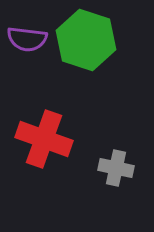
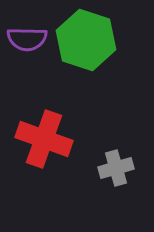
purple semicircle: rotated 6 degrees counterclockwise
gray cross: rotated 28 degrees counterclockwise
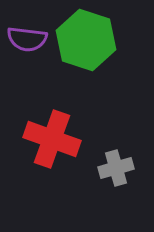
purple semicircle: rotated 6 degrees clockwise
red cross: moved 8 px right
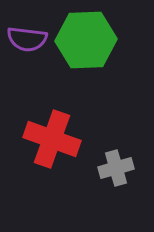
green hexagon: rotated 20 degrees counterclockwise
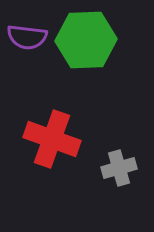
purple semicircle: moved 2 px up
gray cross: moved 3 px right
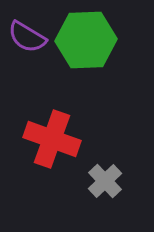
purple semicircle: rotated 24 degrees clockwise
gray cross: moved 14 px left, 13 px down; rotated 28 degrees counterclockwise
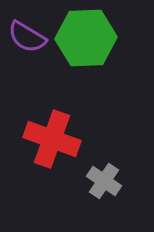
green hexagon: moved 2 px up
gray cross: moved 1 px left; rotated 12 degrees counterclockwise
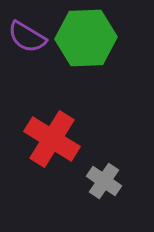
red cross: rotated 12 degrees clockwise
